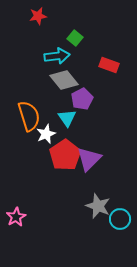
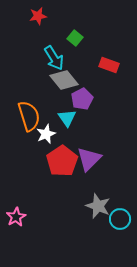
cyan arrow: moved 3 px left, 2 px down; rotated 65 degrees clockwise
red pentagon: moved 3 px left, 6 px down
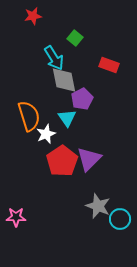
red star: moved 5 px left
gray diamond: rotated 28 degrees clockwise
pink star: rotated 30 degrees clockwise
